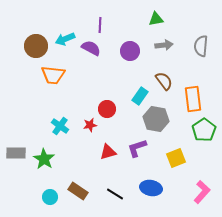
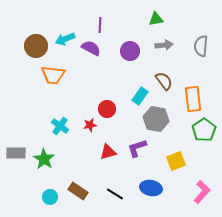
yellow square: moved 3 px down
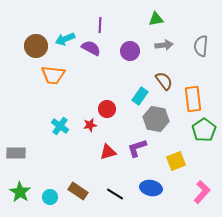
green star: moved 24 px left, 33 px down
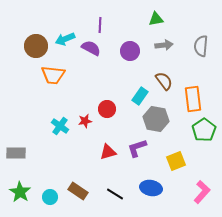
red star: moved 5 px left, 4 px up
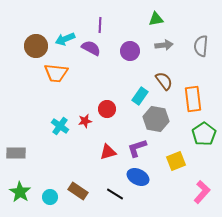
orange trapezoid: moved 3 px right, 2 px up
green pentagon: moved 4 px down
blue ellipse: moved 13 px left, 11 px up; rotated 15 degrees clockwise
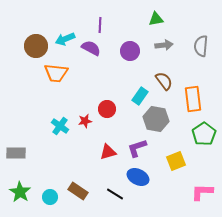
pink L-shape: rotated 130 degrees counterclockwise
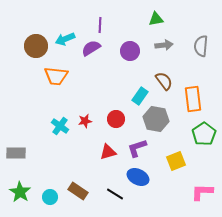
purple semicircle: rotated 60 degrees counterclockwise
orange trapezoid: moved 3 px down
red circle: moved 9 px right, 10 px down
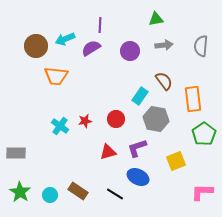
cyan circle: moved 2 px up
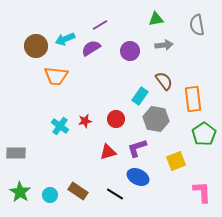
purple line: rotated 56 degrees clockwise
gray semicircle: moved 4 px left, 21 px up; rotated 15 degrees counterclockwise
pink L-shape: rotated 85 degrees clockwise
